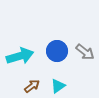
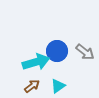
cyan arrow: moved 16 px right, 6 px down
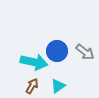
cyan arrow: moved 2 px left; rotated 28 degrees clockwise
brown arrow: rotated 21 degrees counterclockwise
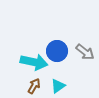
brown arrow: moved 2 px right
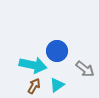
gray arrow: moved 17 px down
cyan arrow: moved 1 px left, 3 px down
cyan triangle: moved 1 px left, 1 px up
